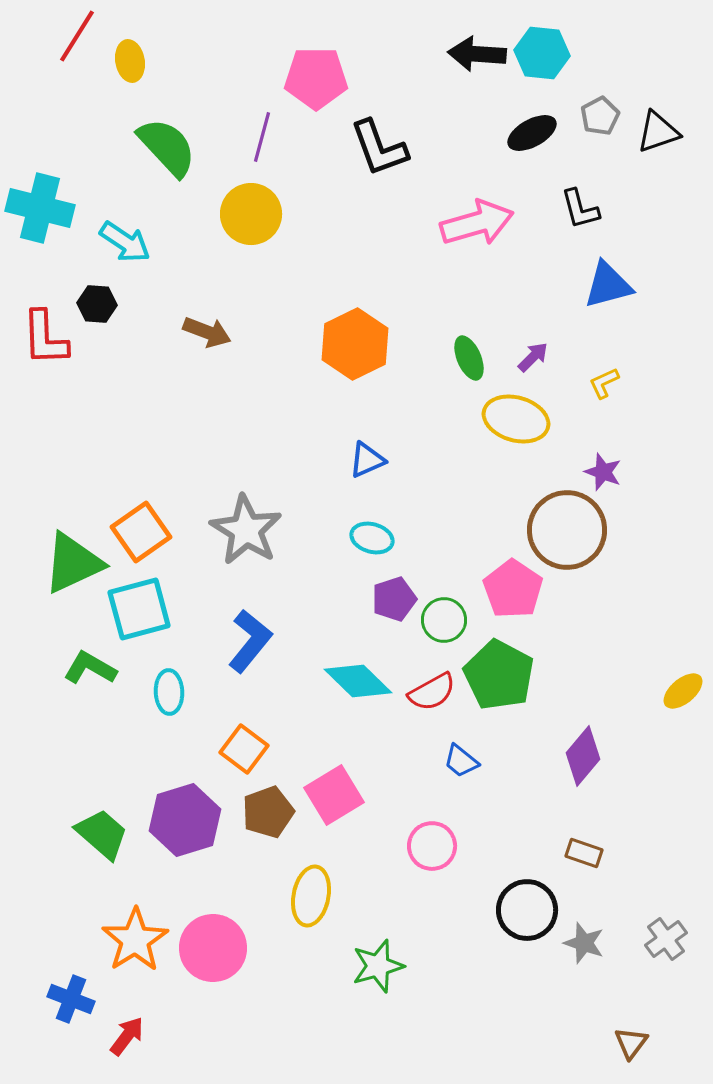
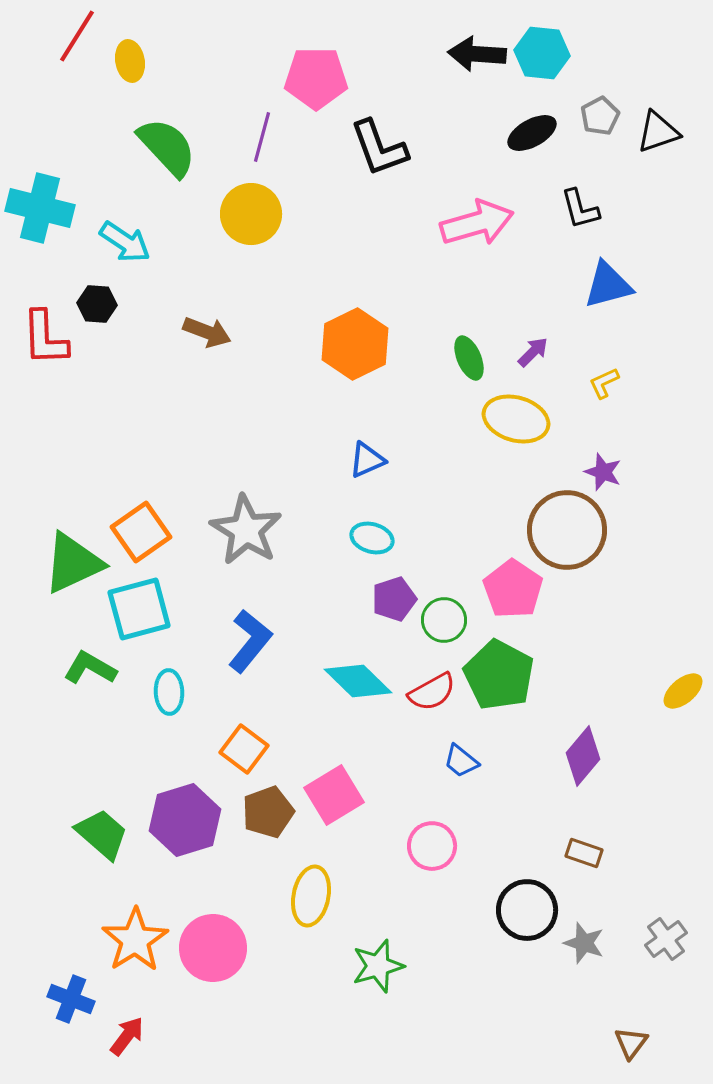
purple arrow at (533, 357): moved 5 px up
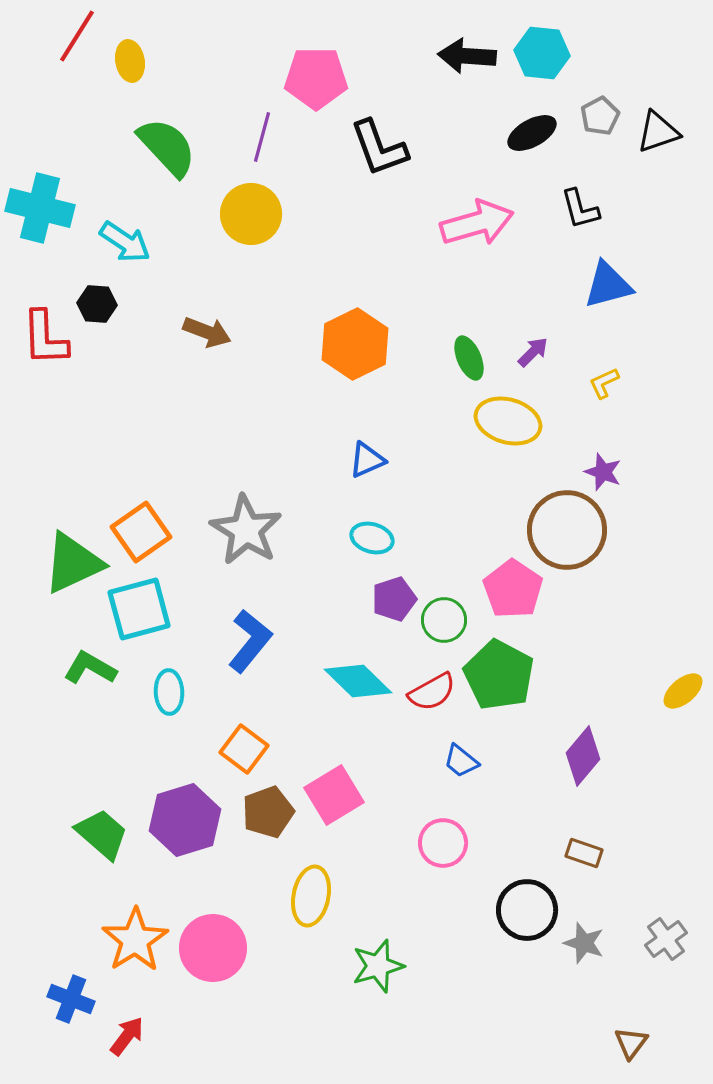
black arrow at (477, 54): moved 10 px left, 2 px down
yellow ellipse at (516, 419): moved 8 px left, 2 px down
pink circle at (432, 846): moved 11 px right, 3 px up
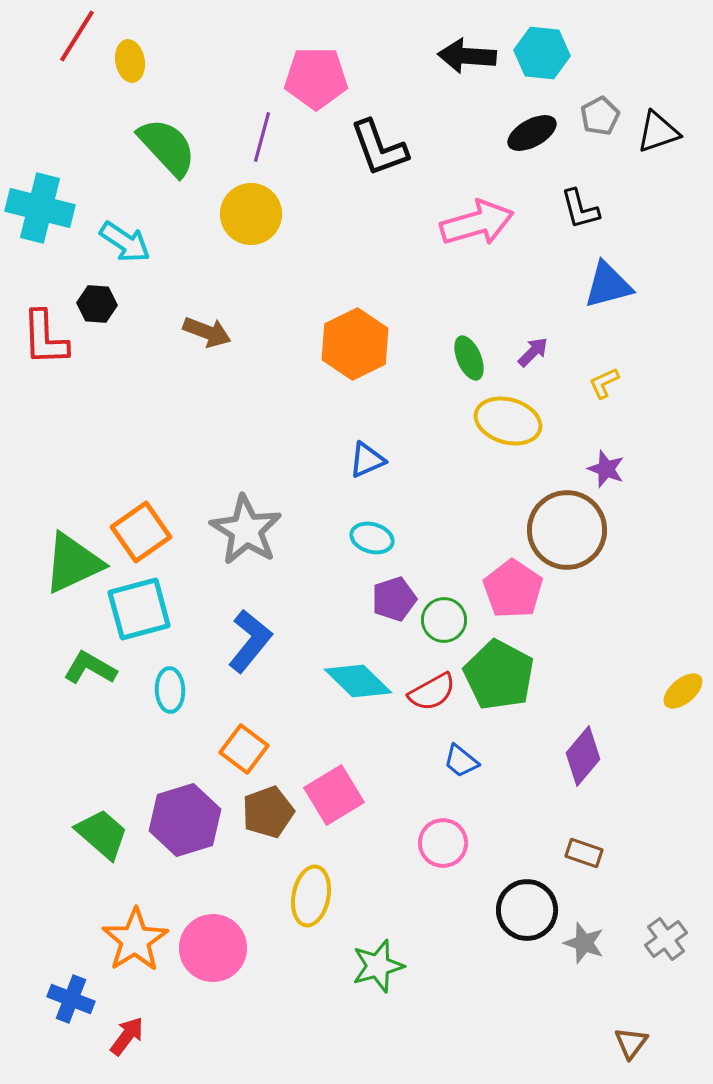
purple star at (603, 472): moved 3 px right, 3 px up
cyan ellipse at (169, 692): moved 1 px right, 2 px up
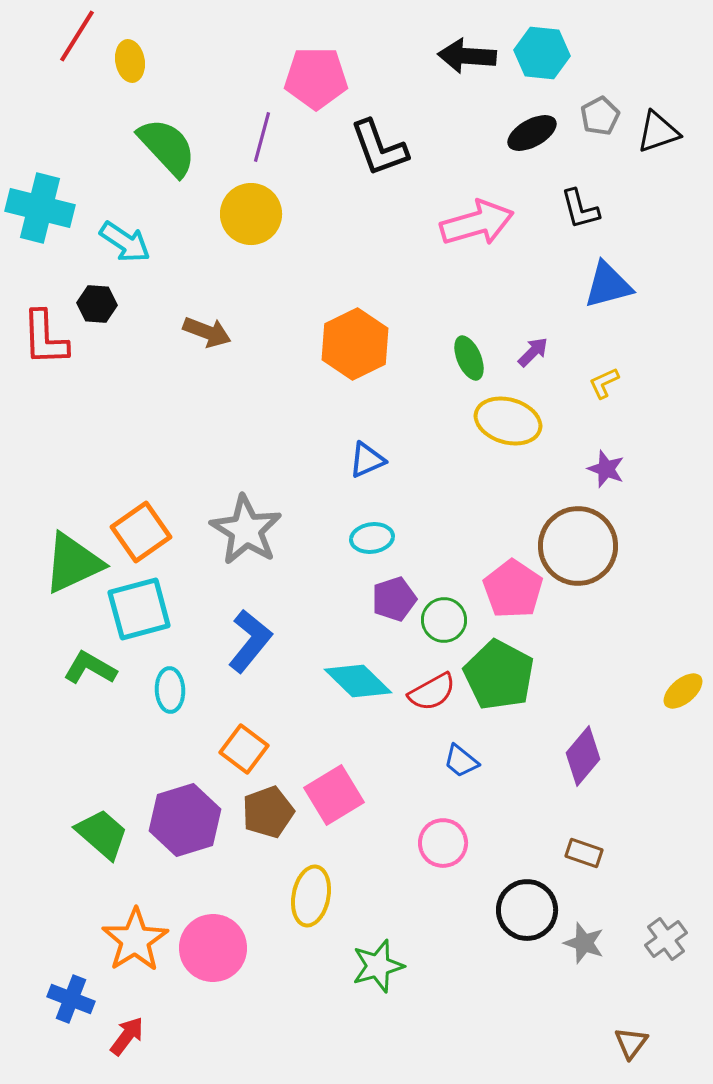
brown circle at (567, 530): moved 11 px right, 16 px down
cyan ellipse at (372, 538): rotated 24 degrees counterclockwise
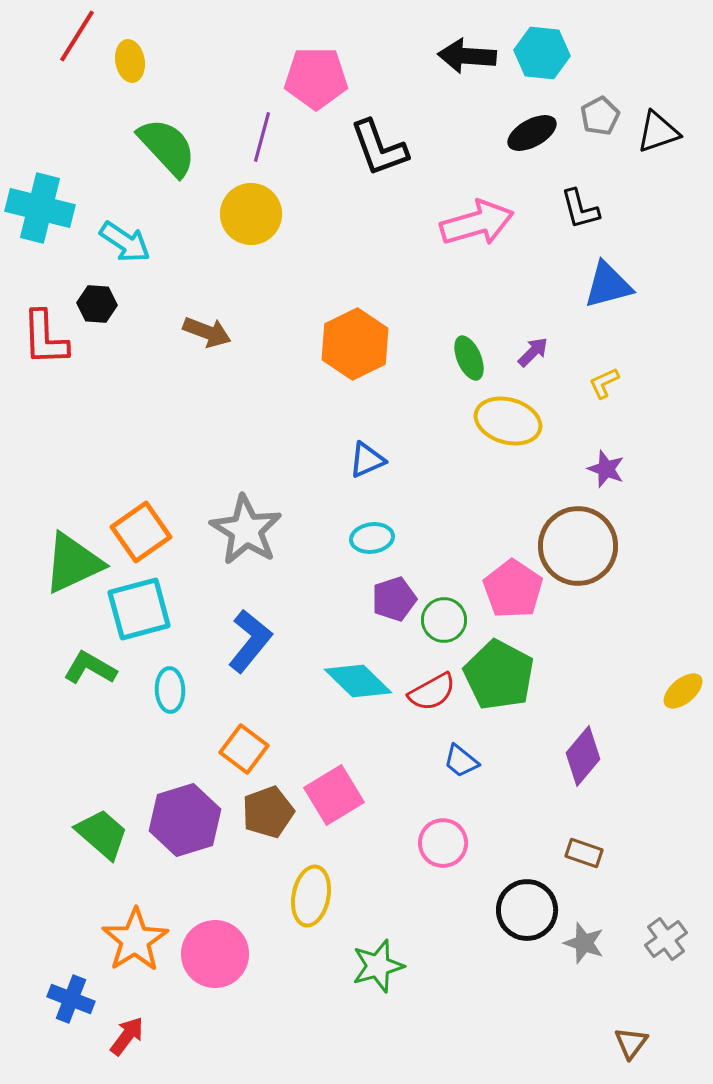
pink circle at (213, 948): moved 2 px right, 6 px down
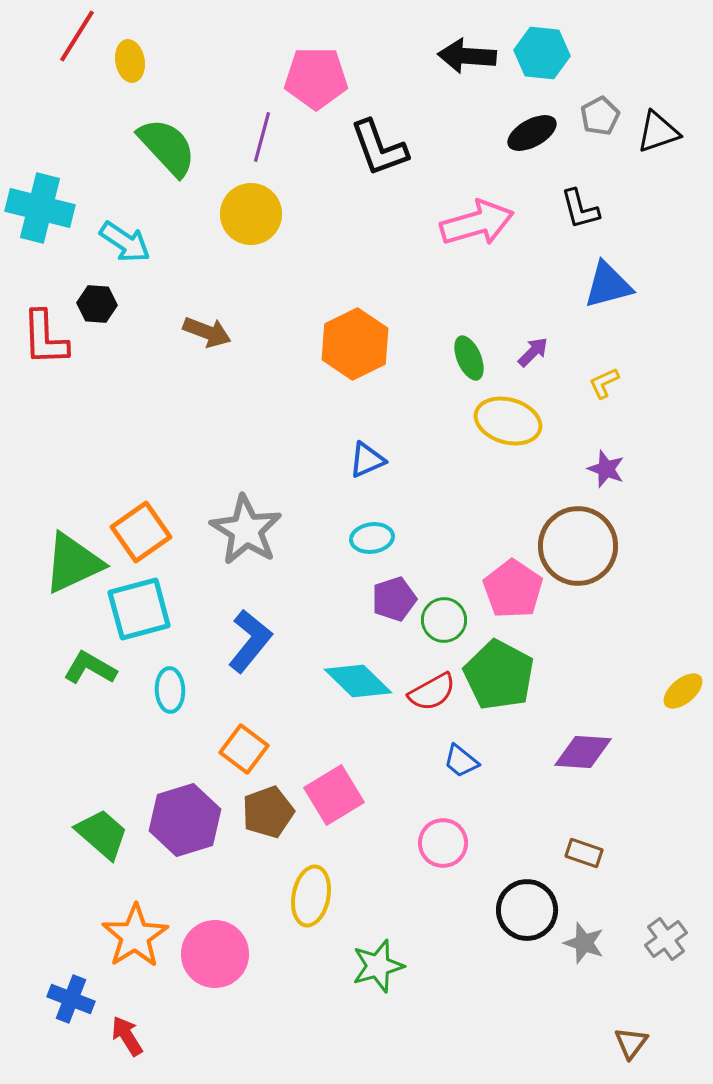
purple diamond at (583, 756): moved 4 px up; rotated 54 degrees clockwise
orange star at (135, 940): moved 4 px up
red arrow at (127, 1036): rotated 69 degrees counterclockwise
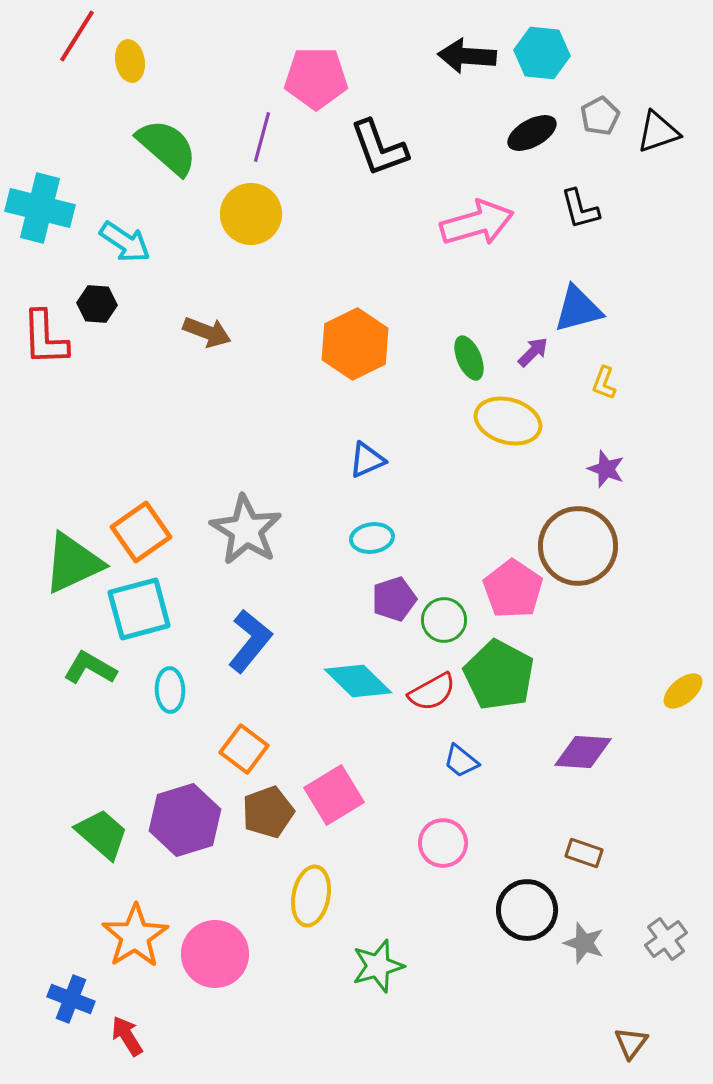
green semicircle at (167, 147): rotated 6 degrees counterclockwise
blue triangle at (608, 285): moved 30 px left, 24 px down
yellow L-shape at (604, 383): rotated 44 degrees counterclockwise
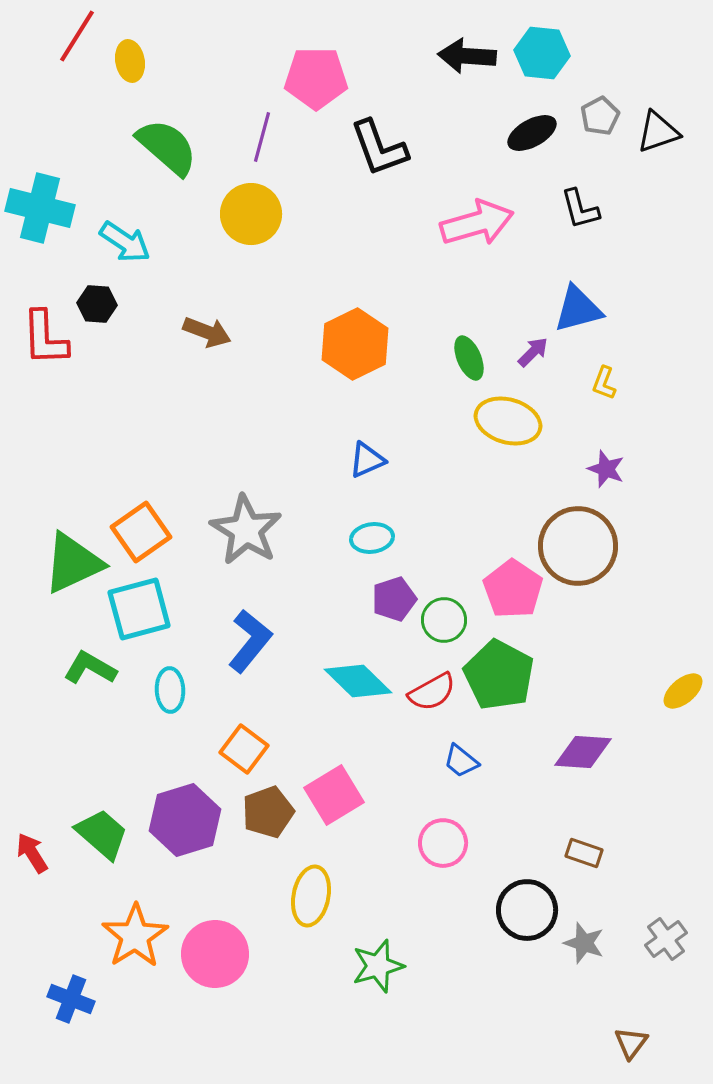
red arrow at (127, 1036): moved 95 px left, 183 px up
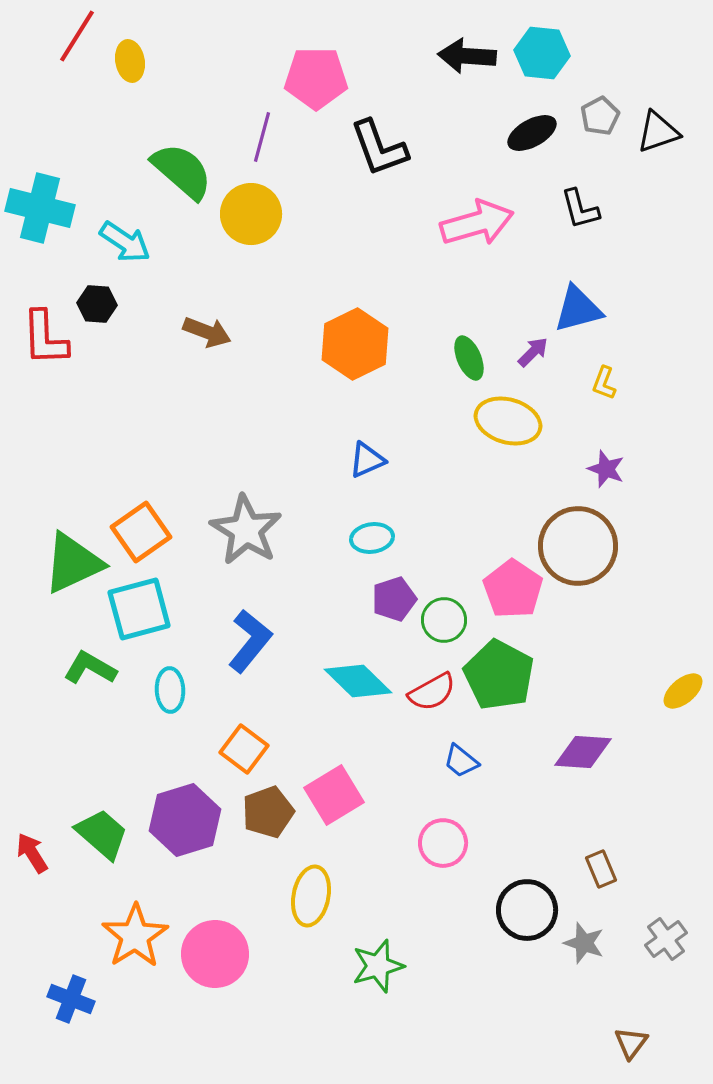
green semicircle at (167, 147): moved 15 px right, 24 px down
brown rectangle at (584, 853): moved 17 px right, 16 px down; rotated 48 degrees clockwise
